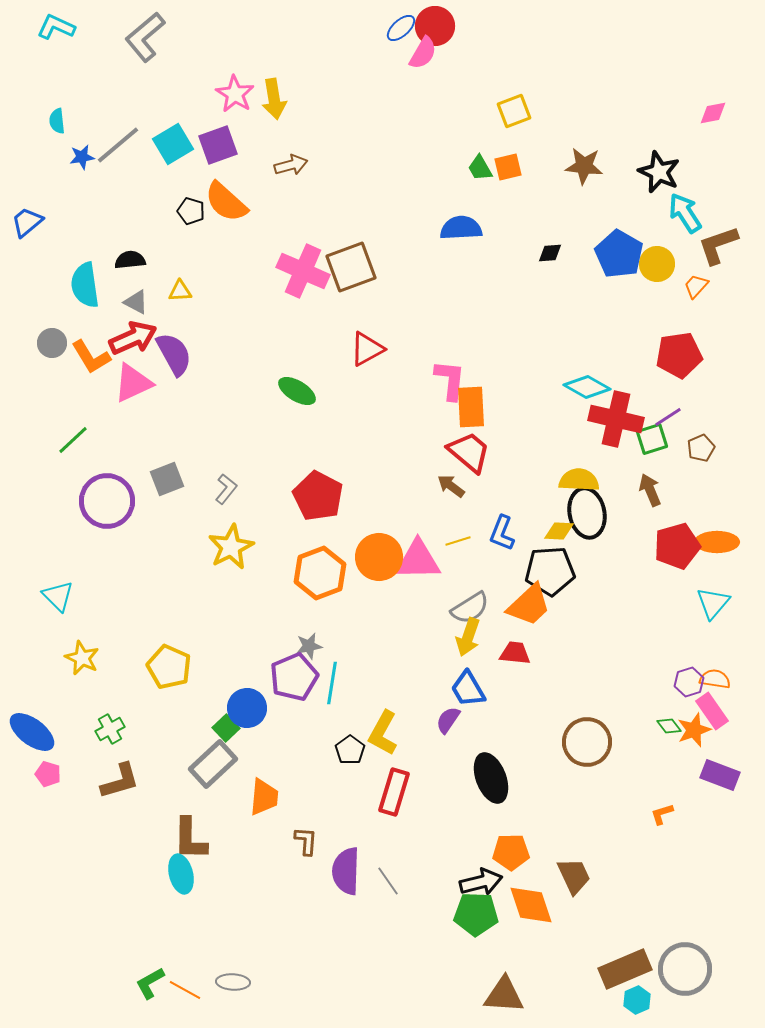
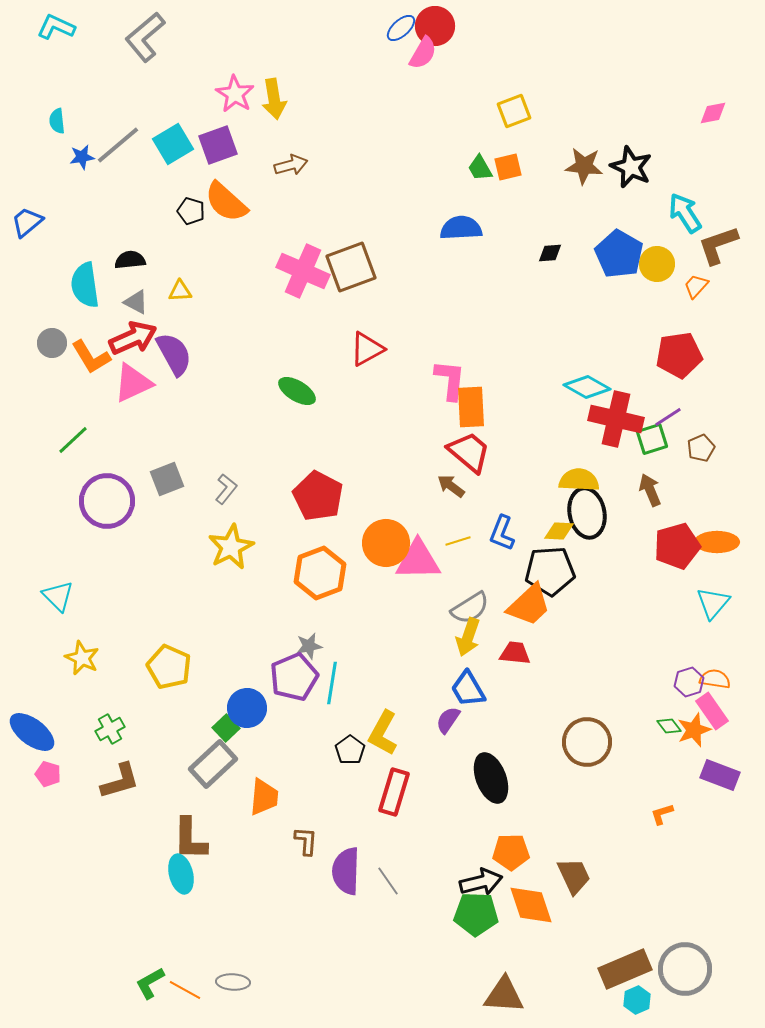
black star at (659, 172): moved 28 px left, 5 px up
orange circle at (379, 557): moved 7 px right, 14 px up
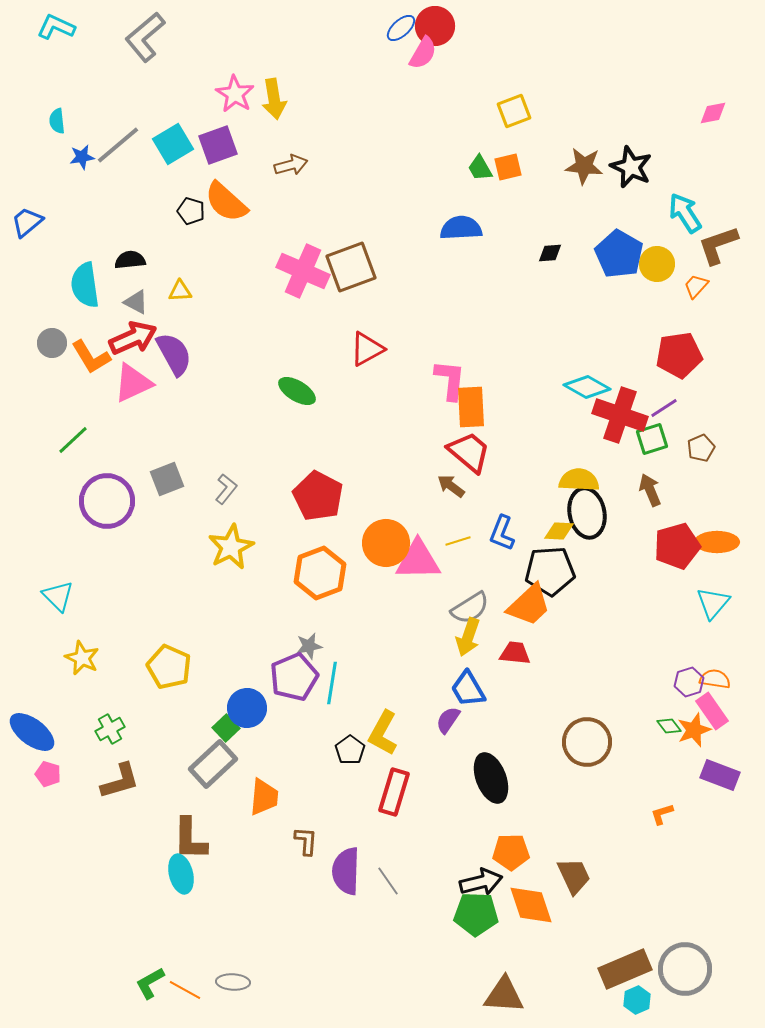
purple line at (668, 417): moved 4 px left, 9 px up
red cross at (616, 419): moved 4 px right, 4 px up; rotated 6 degrees clockwise
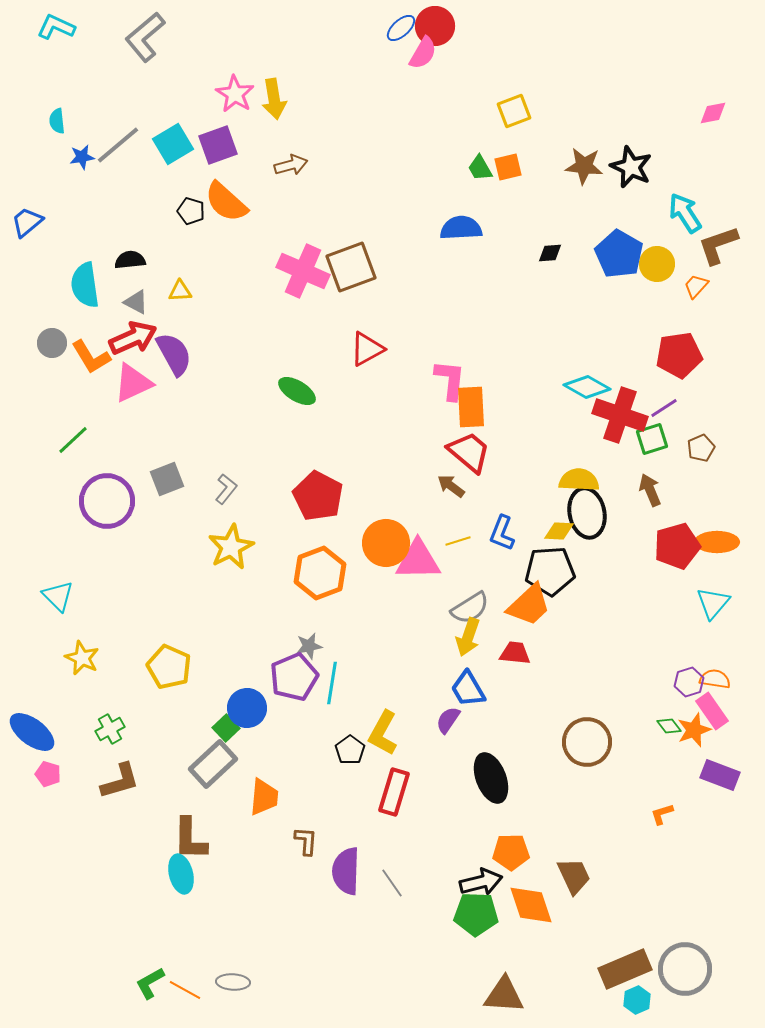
gray line at (388, 881): moved 4 px right, 2 px down
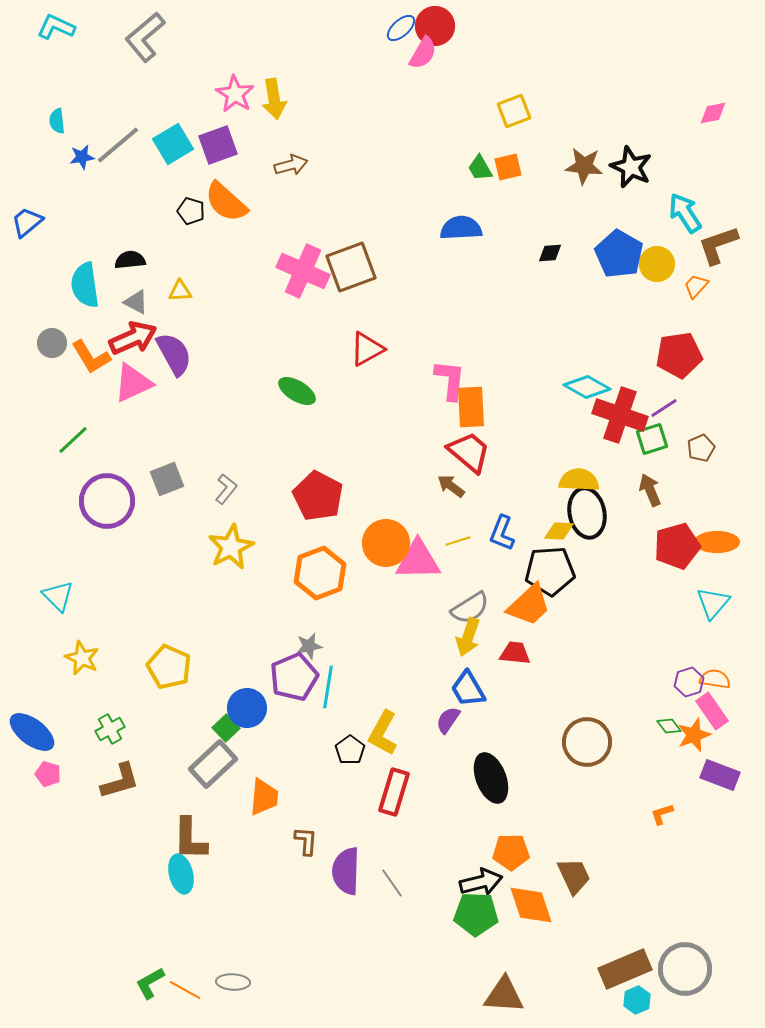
cyan line at (332, 683): moved 4 px left, 4 px down
orange star at (694, 730): moved 5 px down
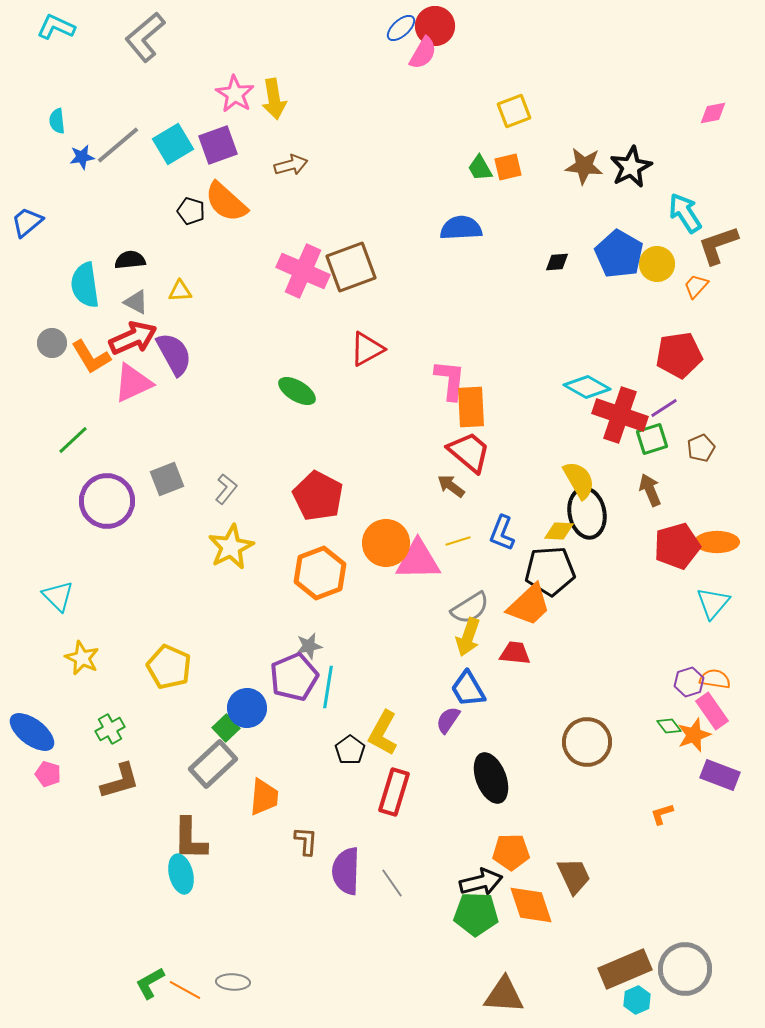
black star at (631, 167): rotated 21 degrees clockwise
black diamond at (550, 253): moved 7 px right, 9 px down
yellow semicircle at (579, 480): rotated 57 degrees clockwise
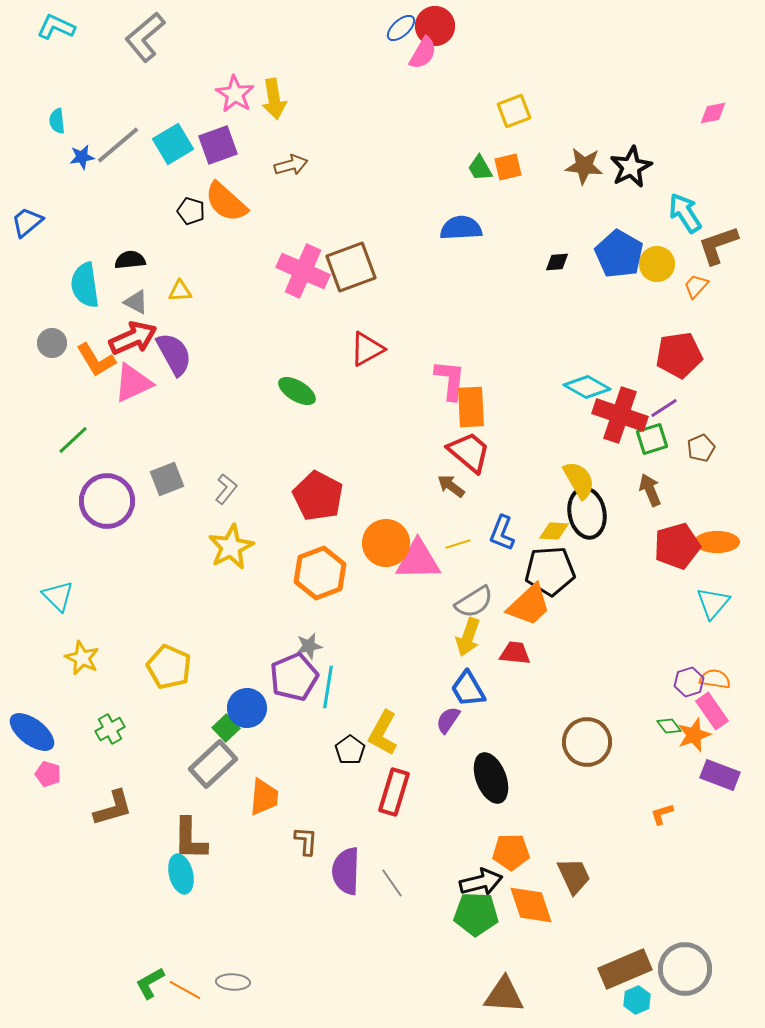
orange L-shape at (91, 357): moved 5 px right, 3 px down
yellow diamond at (559, 531): moved 5 px left
yellow line at (458, 541): moved 3 px down
gray semicircle at (470, 608): moved 4 px right, 6 px up
brown L-shape at (120, 781): moved 7 px left, 27 px down
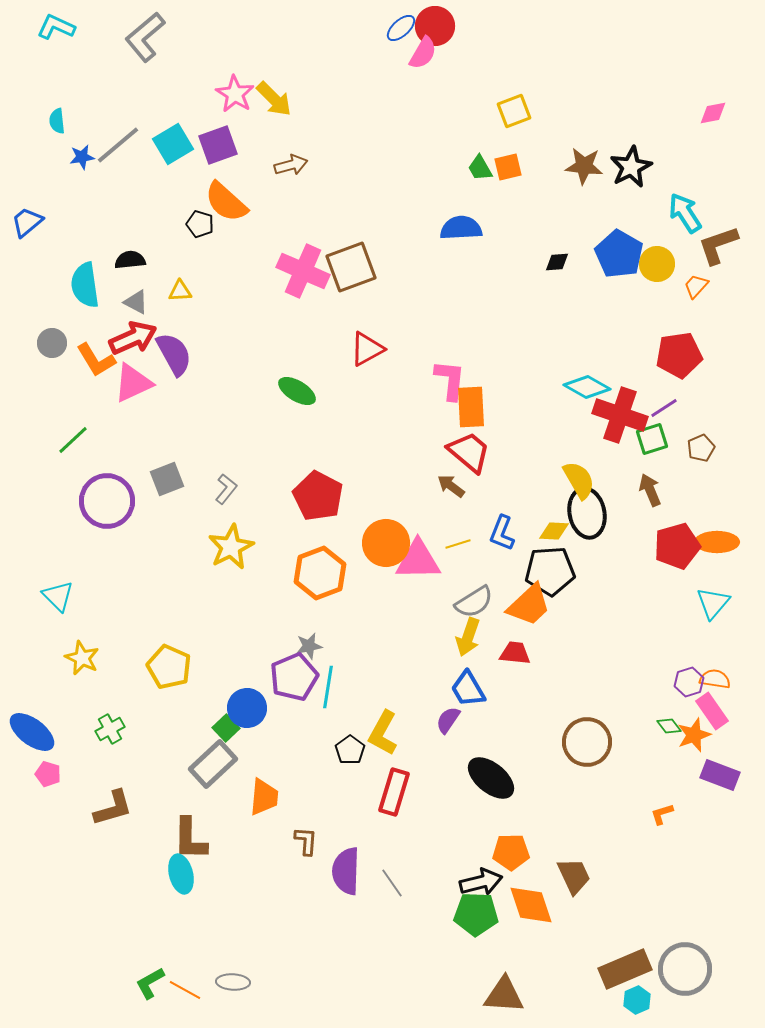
yellow arrow at (274, 99): rotated 36 degrees counterclockwise
black pentagon at (191, 211): moved 9 px right, 13 px down
black ellipse at (491, 778): rotated 30 degrees counterclockwise
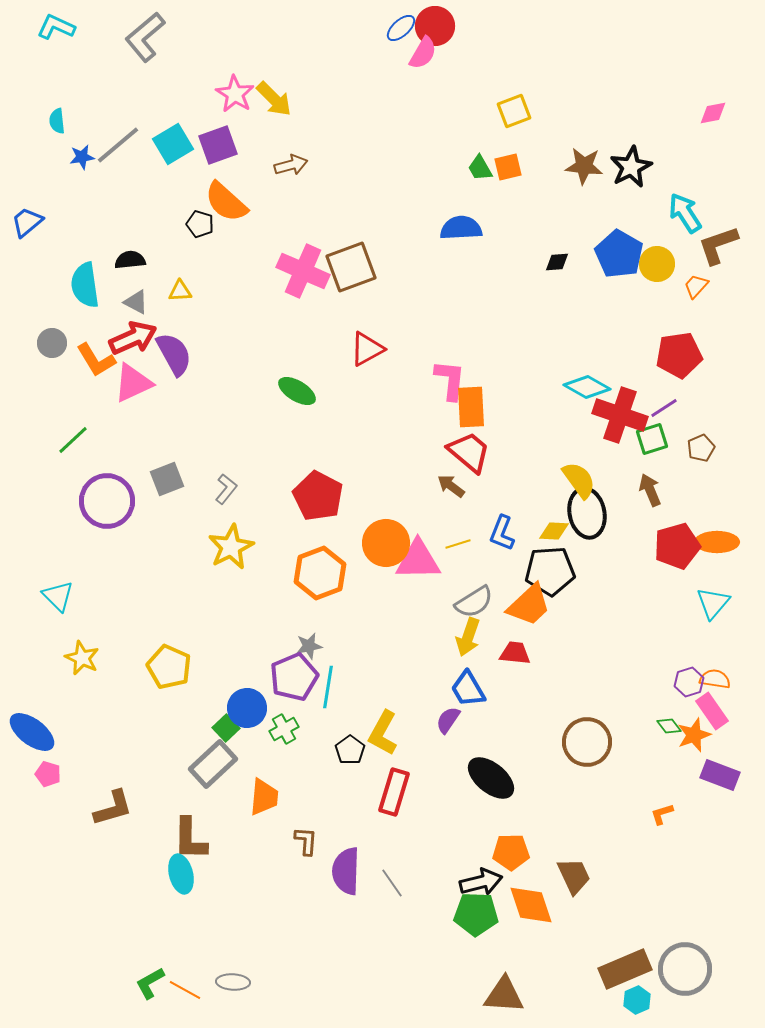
yellow semicircle at (579, 480): rotated 6 degrees counterclockwise
green cross at (110, 729): moved 174 px right
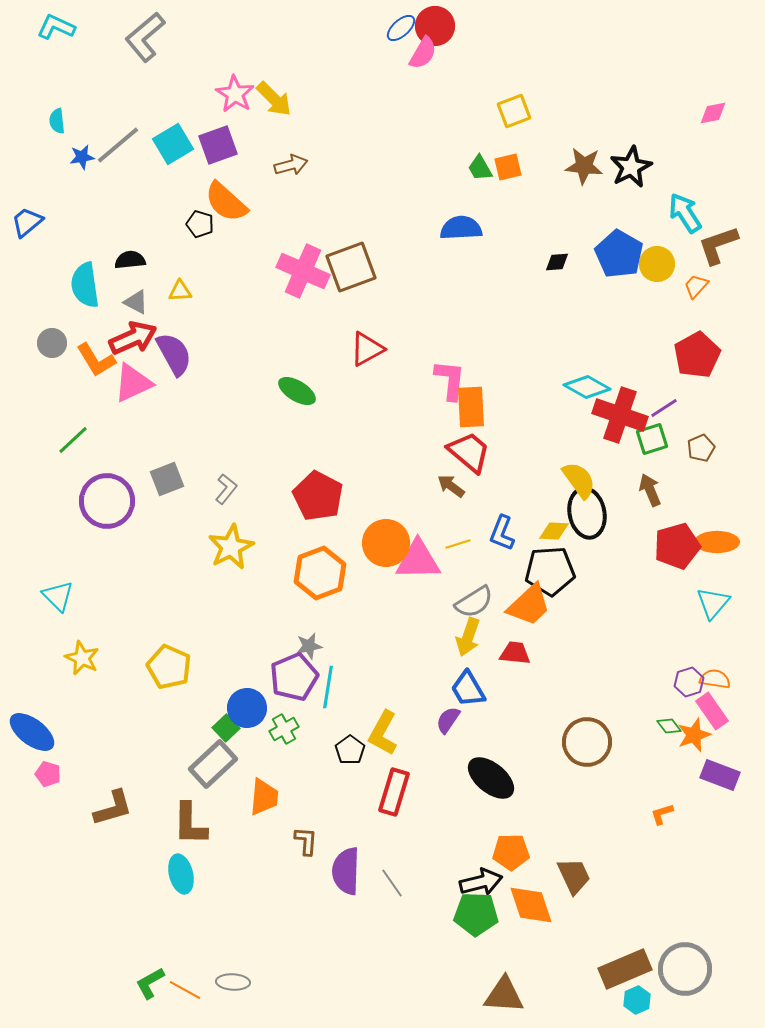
red pentagon at (679, 355): moved 18 px right; rotated 21 degrees counterclockwise
brown L-shape at (190, 839): moved 15 px up
